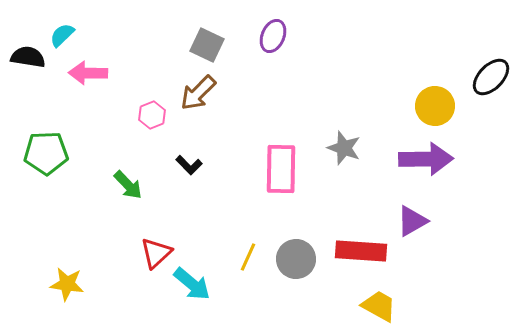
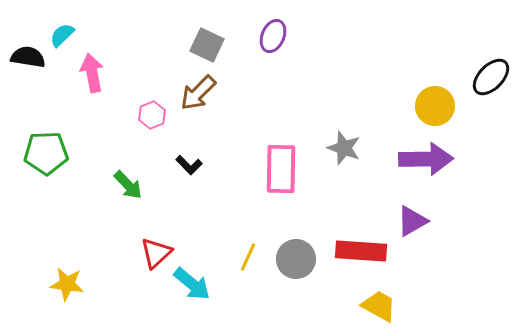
pink arrow: moved 4 px right; rotated 78 degrees clockwise
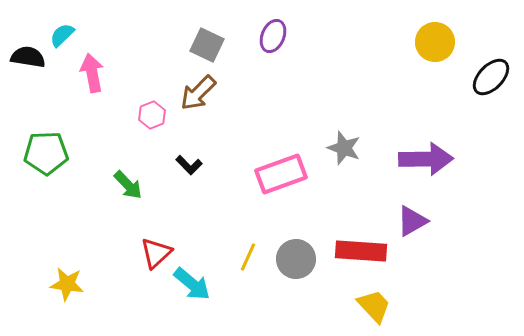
yellow circle: moved 64 px up
pink rectangle: moved 5 px down; rotated 69 degrees clockwise
yellow trapezoid: moved 5 px left; rotated 18 degrees clockwise
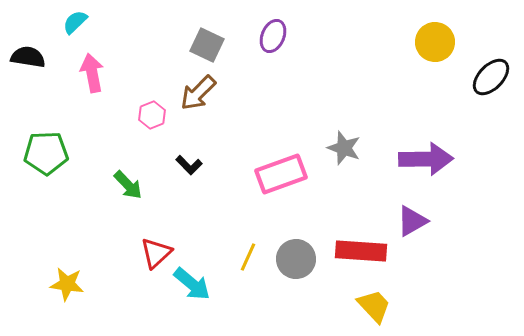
cyan semicircle: moved 13 px right, 13 px up
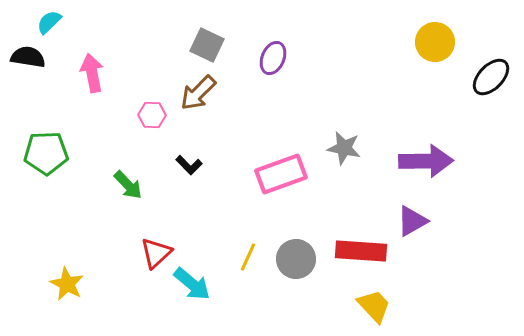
cyan semicircle: moved 26 px left
purple ellipse: moved 22 px down
pink hexagon: rotated 24 degrees clockwise
gray star: rotated 8 degrees counterclockwise
purple arrow: moved 2 px down
yellow star: rotated 20 degrees clockwise
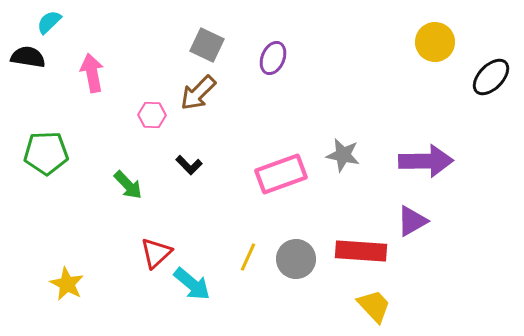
gray star: moved 1 px left, 7 px down
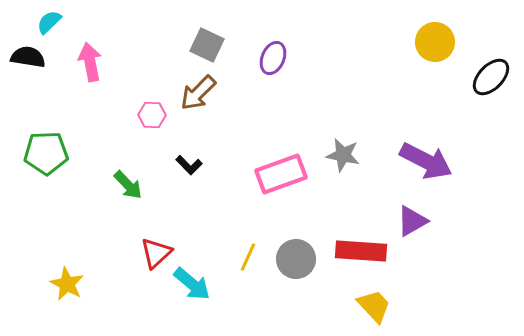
pink arrow: moved 2 px left, 11 px up
purple arrow: rotated 28 degrees clockwise
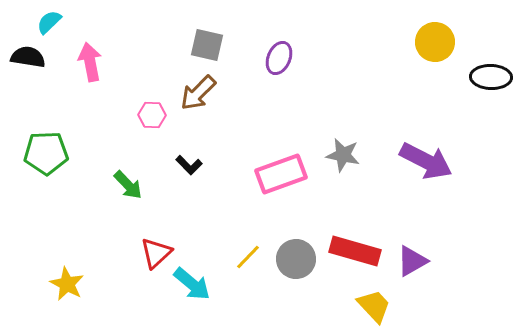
gray square: rotated 12 degrees counterclockwise
purple ellipse: moved 6 px right
black ellipse: rotated 48 degrees clockwise
purple triangle: moved 40 px down
red rectangle: moved 6 px left; rotated 12 degrees clockwise
yellow line: rotated 20 degrees clockwise
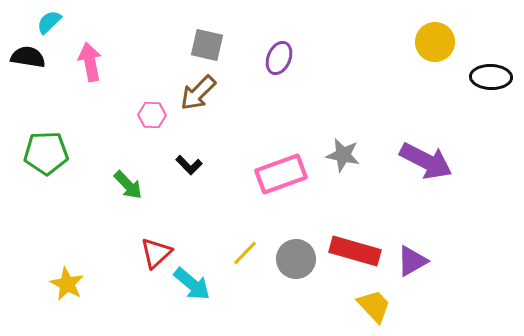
yellow line: moved 3 px left, 4 px up
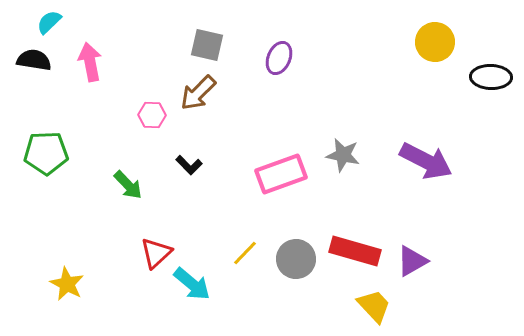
black semicircle: moved 6 px right, 3 px down
